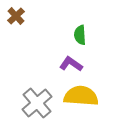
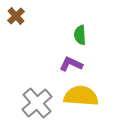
purple L-shape: rotated 10 degrees counterclockwise
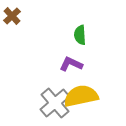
brown cross: moved 4 px left
yellow semicircle: rotated 16 degrees counterclockwise
gray cross: moved 18 px right
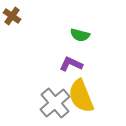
brown cross: rotated 12 degrees counterclockwise
green semicircle: rotated 72 degrees counterclockwise
yellow semicircle: rotated 100 degrees counterclockwise
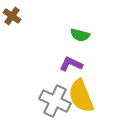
gray cross: moved 2 px up; rotated 24 degrees counterclockwise
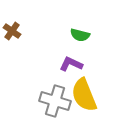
brown cross: moved 15 px down
yellow semicircle: moved 3 px right, 1 px up
gray cross: rotated 8 degrees counterclockwise
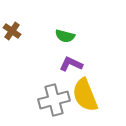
green semicircle: moved 15 px left, 1 px down
yellow semicircle: moved 1 px right
gray cross: moved 1 px left, 1 px up; rotated 32 degrees counterclockwise
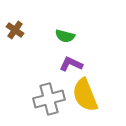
brown cross: moved 3 px right, 1 px up
gray cross: moved 5 px left, 1 px up
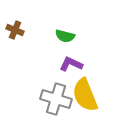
brown cross: rotated 12 degrees counterclockwise
gray cross: moved 7 px right; rotated 32 degrees clockwise
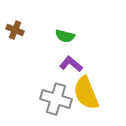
purple L-shape: rotated 15 degrees clockwise
yellow semicircle: moved 1 px right, 2 px up
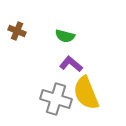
brown cross: moved 2 px right, 1 px down
